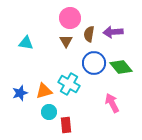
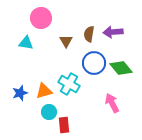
pink circle: moved 29 px left
green diamond: moved 1 px down
red rectangle: moved 2 px left
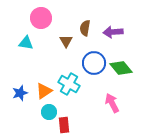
brown semicircle: moved 4 px left, 6 px up
orange triangle: rotated 18 degrees counterclockwise
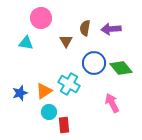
purple arrow: moved 2 px left, 3 px up
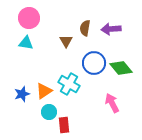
pink circle: moved 12 px left
blue star: moved 2 px right, 1 px down
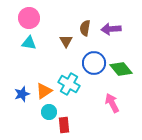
cyan triangle: moved 3 px right
green diamond: moved 1 px down
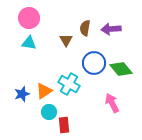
brown triangle: moved 1 px up
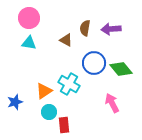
brown triangle: rotated 32 degrees counterclockwise
blue star: moved 7 px left, 8 px down
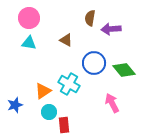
brown semicircle: moved 5 px right, 10 px up
green diamond: moved 3 px right, 1 px down
orange triangle: moved 1 px left
blue star: moved 3 px down
